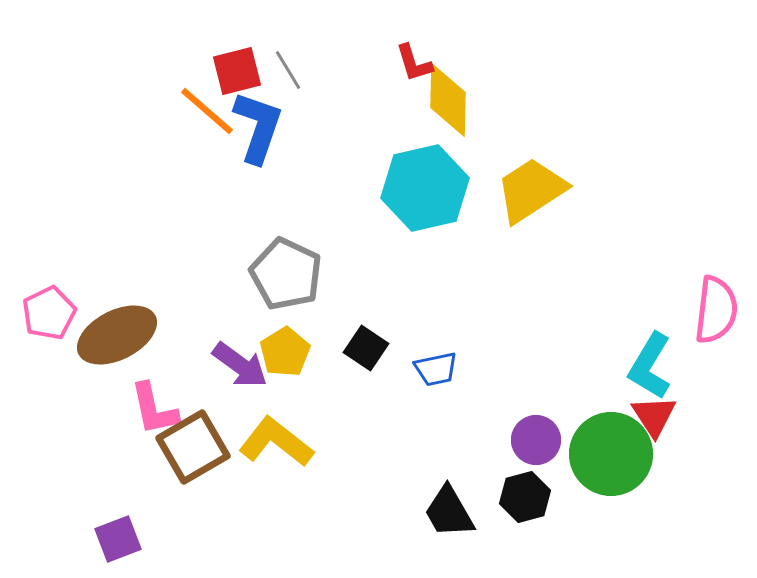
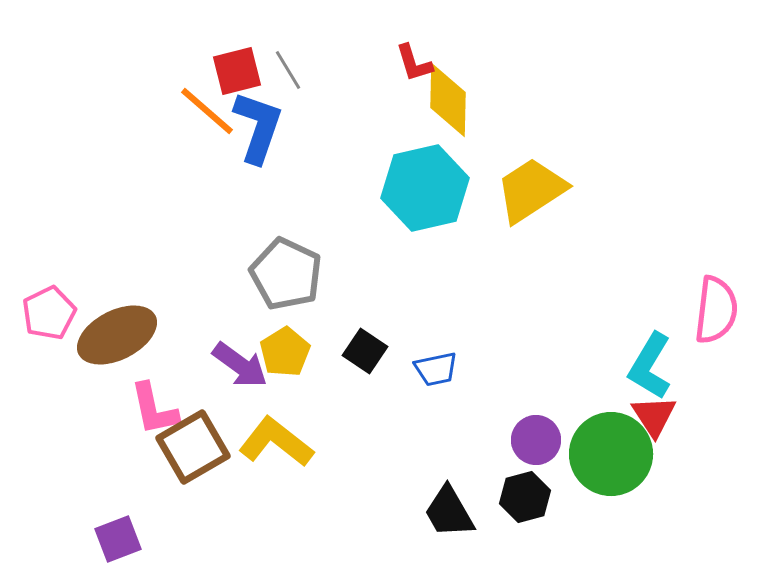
black square: moved 1 px left, 3 px down
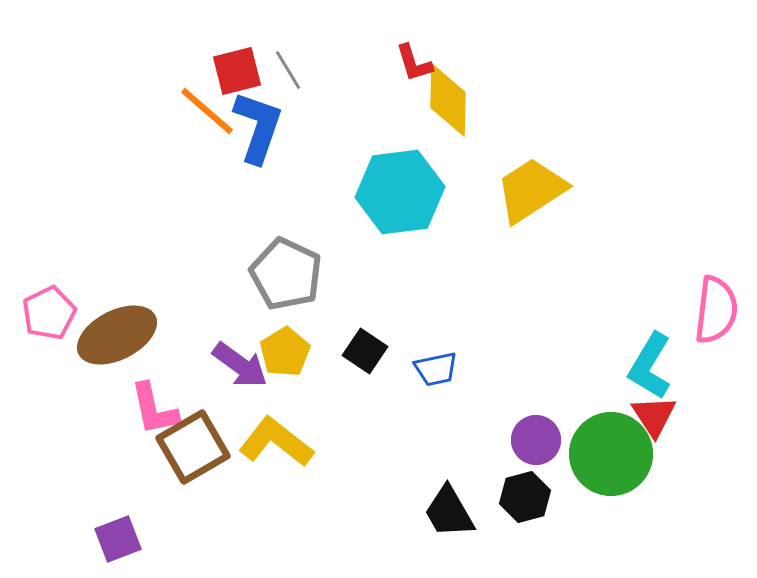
cyan hexagon: moved 25 px left, 4 px down; rotated 6 degrees clockwise
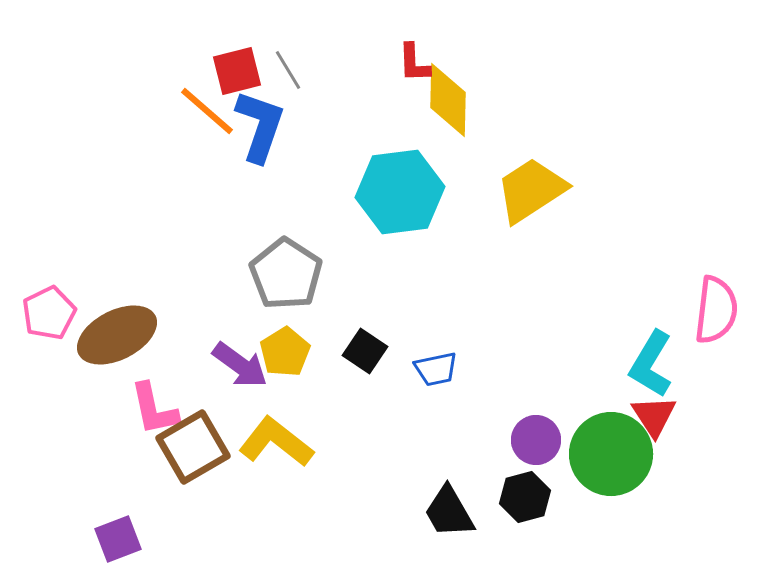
red L-shape: rotated 15 degrees clockwise
blue L-shape: moved 2 px right, 1 px up
gray pentagon: rotated 8 degrees clockwise
cyan L-shape: moved 1 px right, 2 px up
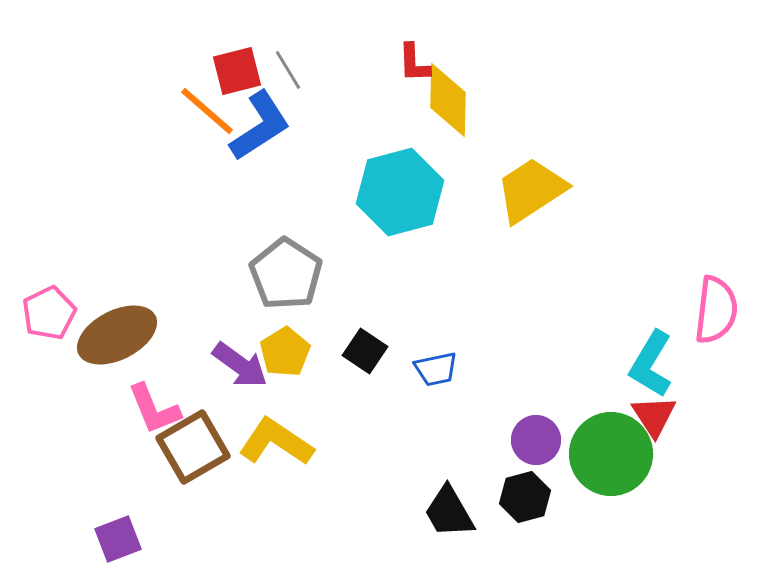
blue L-shape: rotated 38 degrees clockwise
cyan hexagon: rotated 8 degrees counterclockwise
pink L-shape: rotated 10 degrees counterclockwise
yellow L-shape: rotated 4 degrees counterclockwise
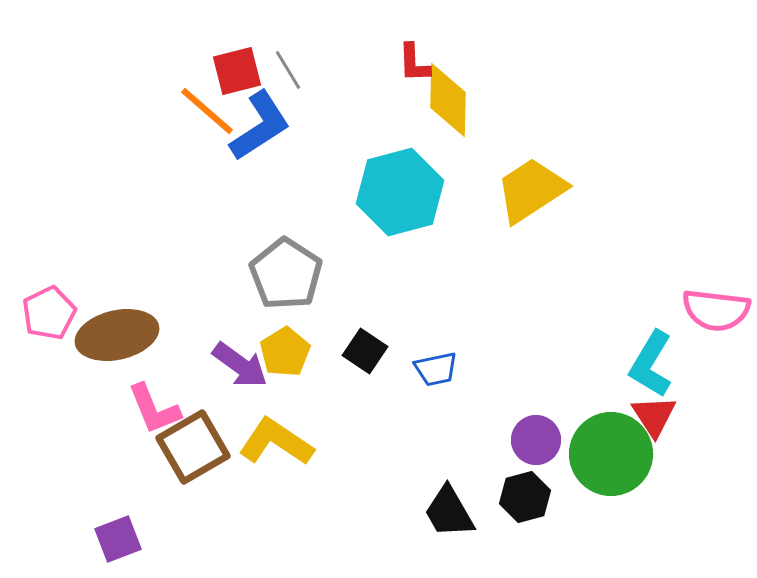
pink semicircle: rotated 90 degrees clockwise
brown ellipse: rotated 14 degrees clockwise
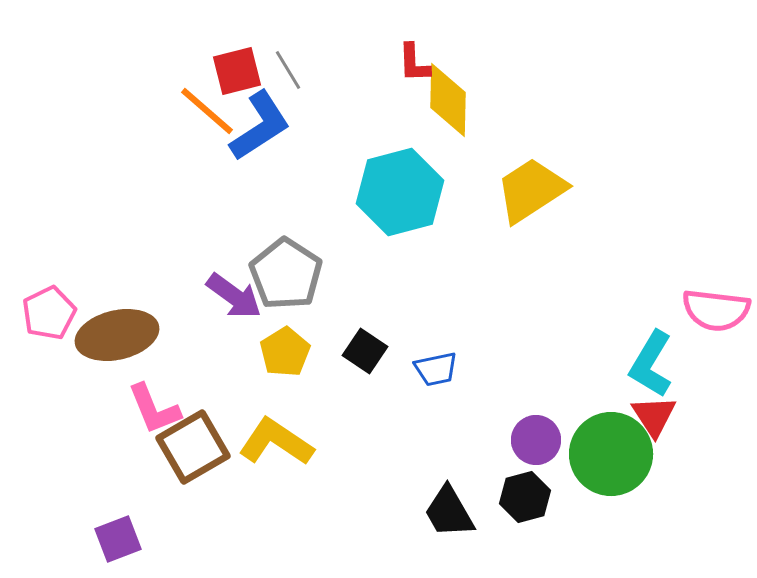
purple arrow: moved 6 px left, 69 px up
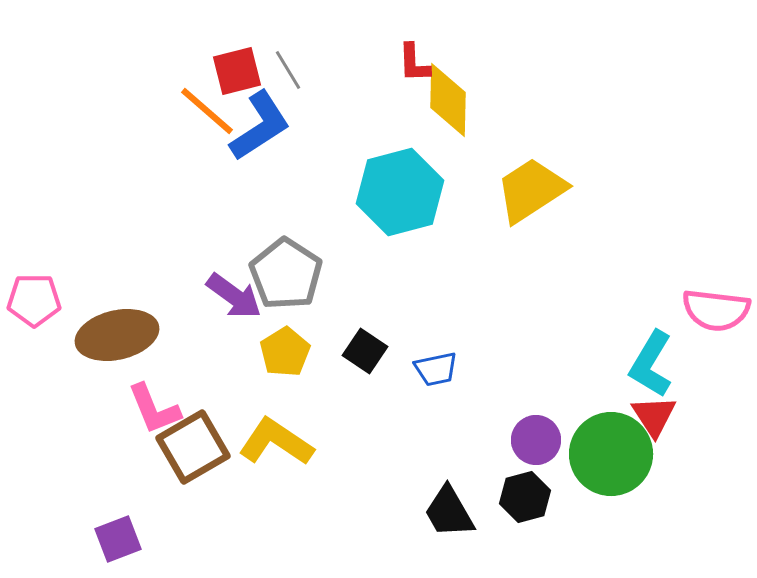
pink pentagon: moved 15 px left, 13 px up; rotated 26 degrees clockwise
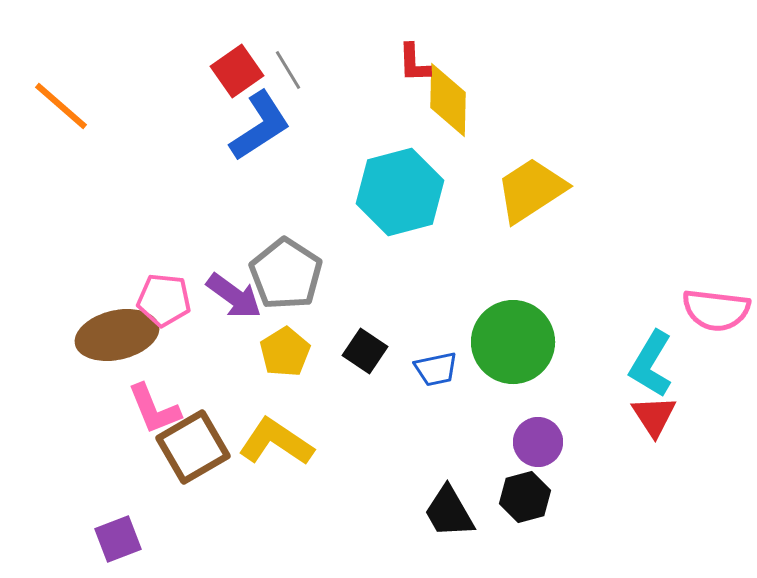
red square: rotated 21 degrees counterclockwise
orange line: moved 146 px left, 5 px up
pink pentagon: moved 130 px right; rotated 6 degrees clockwise
purple circle: moved 2 px right, 2 px down
green circle: moved 98 px left, 112 px up
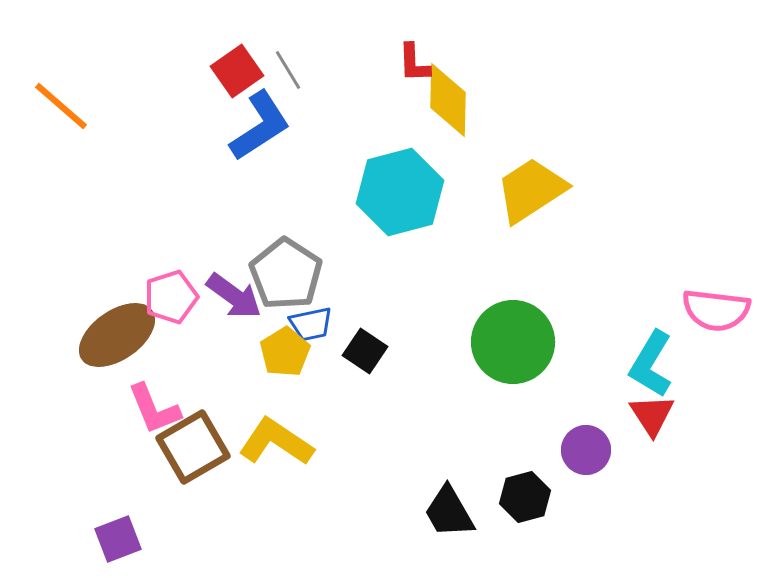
pink pentagon: moved 7 px right, 3 px up; rotated 24 degrees counterclockwise
brown ellipse: rotated 22 degrees counterclockwise
blue trapezoid: moved 125 px left, 45 px up
red triangle: moved 2 px left, 1 px up
purple circle: moved 48 px right, 8 px down
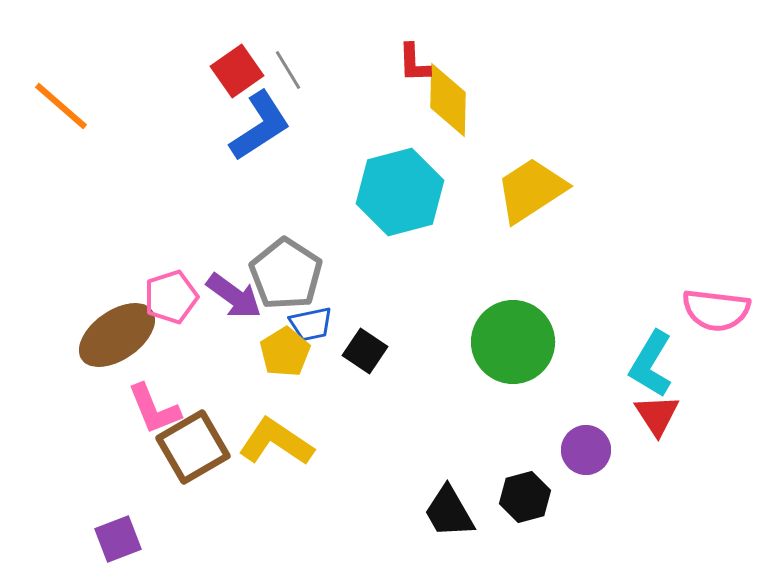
red triangle: moved 5 px right
